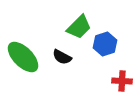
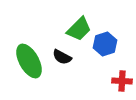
green trapezoid: moved 2 px down
green ellipse: moved 6 px right, 4 px down; rotated 16 degrees clockwise
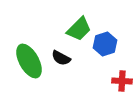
black semicircle: moved 1 px left, 1 px down
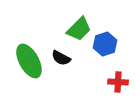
red cross: moved 4 px left, 1 px down
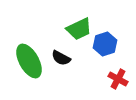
green trapezoid: rotated 20 degrees clockwise
red cross: moved 3 px up; rotated 24 degrees clockwise
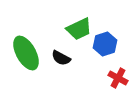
green ellipse: moved 3 px left, 8 px up
red cross: moved 1 px up
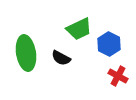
blue hexagon: moved 4 px right; rotated 15 degrees counterclockwise
green ellipse: rotated 20 degrees clockwise
red cross: moved 2 px up
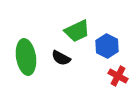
green trapezoid: moved 2 px left, 2 px down
blue hexagon: moved 2 px left, 2 px down
green ellipse: moved 4 px down
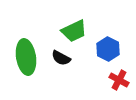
green trapezoid: moved 3 px left
blue hexagon: moved 1 px right, 3 px down
red cross: moved 1 px right, 4 px down
